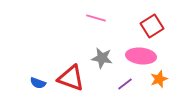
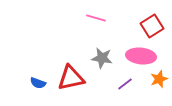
red triangle: rotated 32 degrees counterclockwise
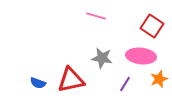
pink line: moved 2 px up
red square: rotated 25 degrees counterclockwise
red triangle: moved 2 px down
purple line: rotated 21 degrees counterclockwise
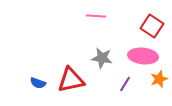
pink line: rotated 12 degrees counterclockwise
pink ellipse: moved 2 px right
